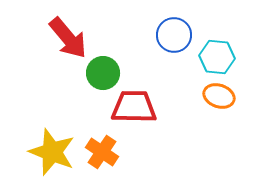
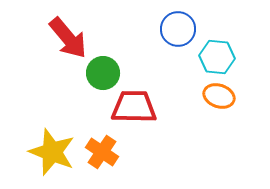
blue circle: moved 4 px right, 6 px up
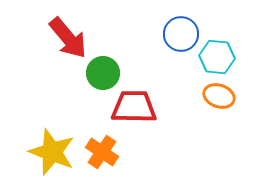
blue circle: moved 3 px right, 5 px down
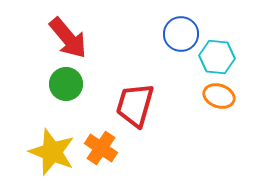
green circle: moved 37 px left, 11 px down
red trapezoid: moved 1 px right, 2 px up; rotated 75 degrees counterclockwise
orange cross: moved 1 px left, 4 px up
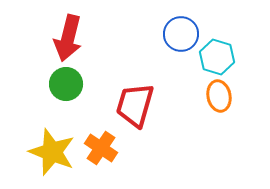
red arrow: rotated 54 degrees clockwise
cyan hexagon: rotated 12 degrees clockwise
orange ellipse: rotated 60 degrees clockwise
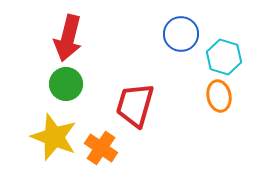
cyan hexagon: moved 7 px right
yellow star: moved 2 px right, 15 px up
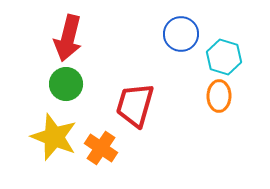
orange ellipse: rotated 12 degrees clockwise
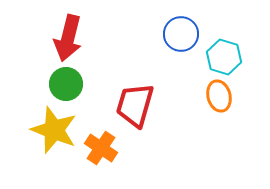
orange ellipse: rotated 16 degrees counterclockwise
yellow star: moved 7 px up
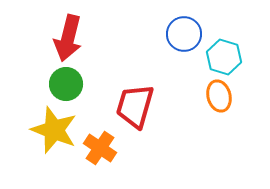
blue circle: moved 3 px right
red trapezoid: moved 1 px down
orange cross: moved 1 px left
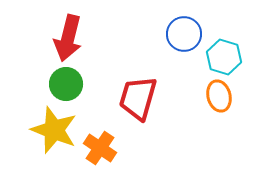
red trapezoid: moved 3 px right, 8 px up
